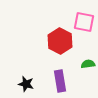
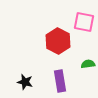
red hexagon: moved 2 px left
black star: moved 1 px left, 2 px up
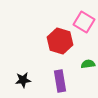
pink square: rotated 20 degrees clockwise
red hexagon: moved 2 px right; rotated 10 degrees counterclockwise
black star: moved 2 px left, 2 px up; rotated 21 degrees counterclockwise
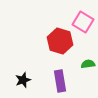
pink square: moved 1 px left
black star: rotated 14 degrees counterclockwise
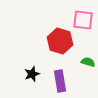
pink square: moved 2 px up; rotated 25 degrees counterclockwise
green semicircle: moved 2 px up; rotated 24 degrees clockwise
black star: moved 9 px right, 6 px up
